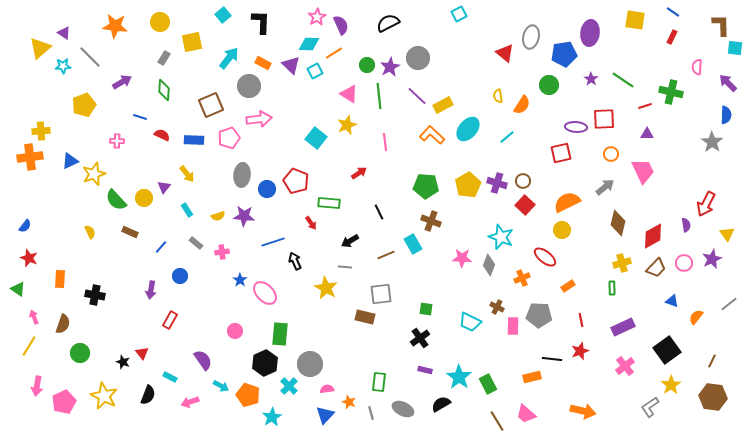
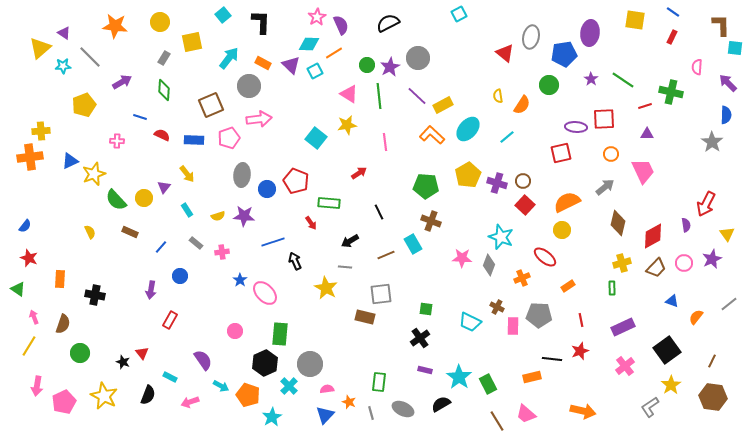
yellow star at (347, 125): rotated 12 degrees clockwise
yellow pentagon at (468, 185): moved 10 px up
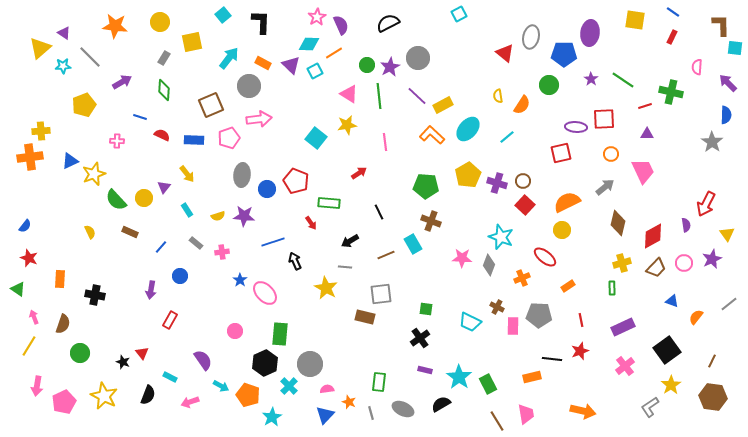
blue pentagon at (564, 54): rotated 10 degrees clockwise
pink trapezoid at (526, 414): rotated 140 degrees counterclockwise
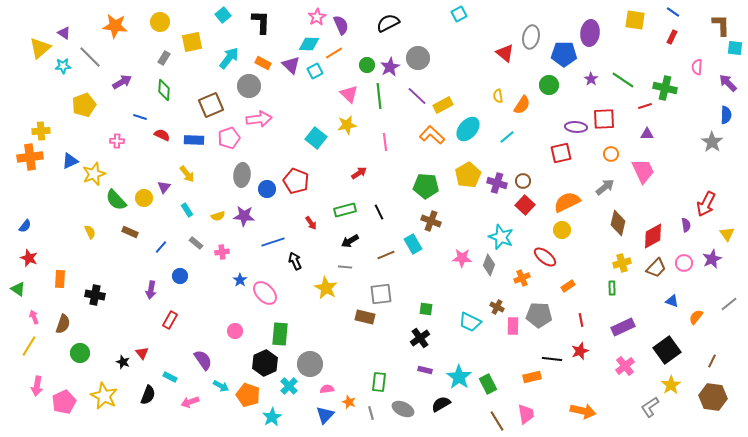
green cross at (671, 92): moved 6 px left, 4 px up
pink triangle at (349, 94): rotated 12 degrees clockwise
green rectangle at (329, 203): moved 16 px right, 7 px down; rotated 20 degrees counterclockwise
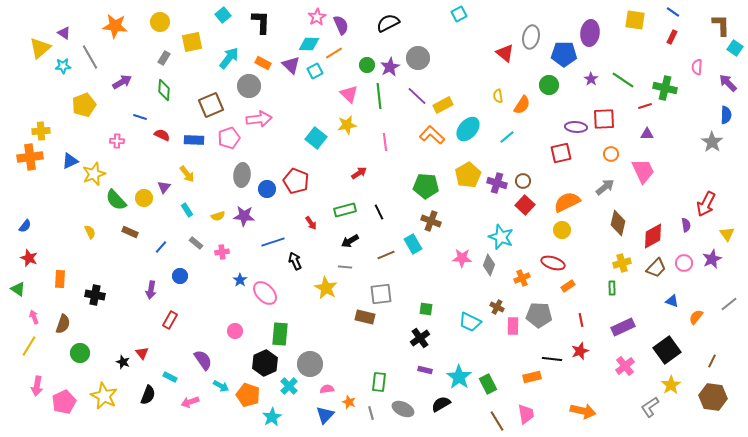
cyan square at (735, 48): rotated 28 degrees clockwise
gray line at (90, 57): rotated 15 degrees clockwise
red ellipse at (545, 257): moved 8 px right, 6 px down; rotated 20 degrees counterclockwise
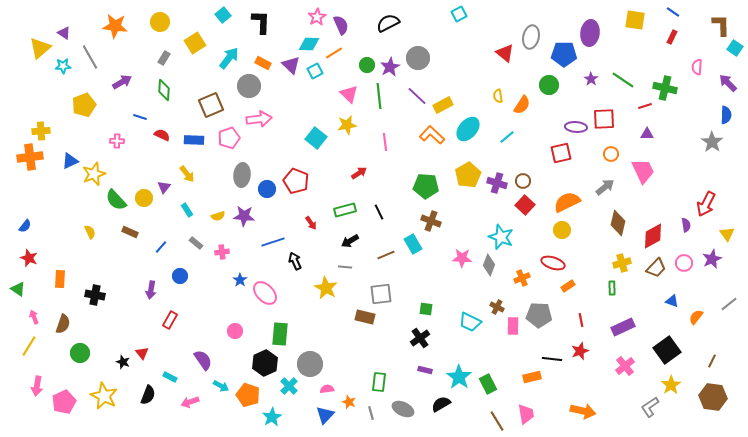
yellow square at (192, 42): moved 3 px right, 1 px down; rotated 20 degrees counterclockwise
